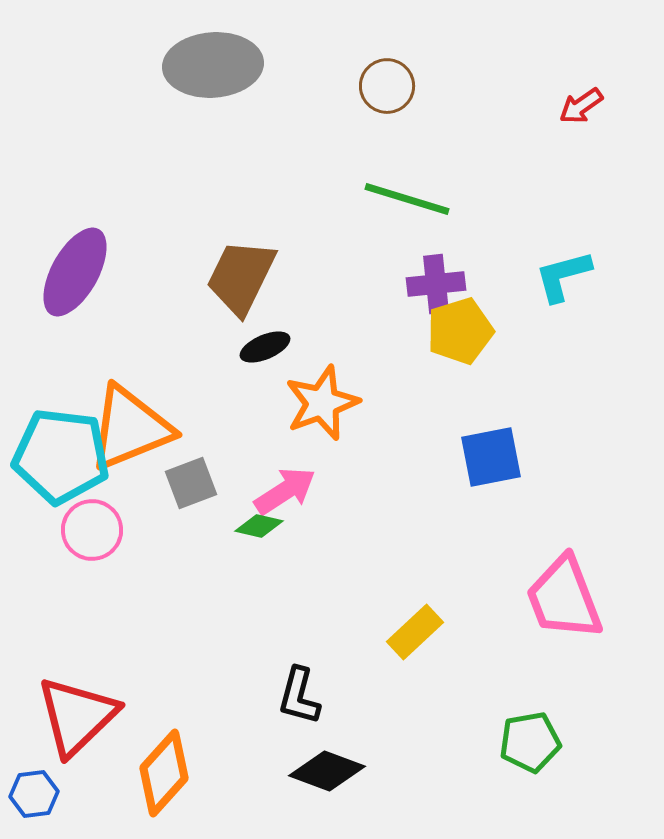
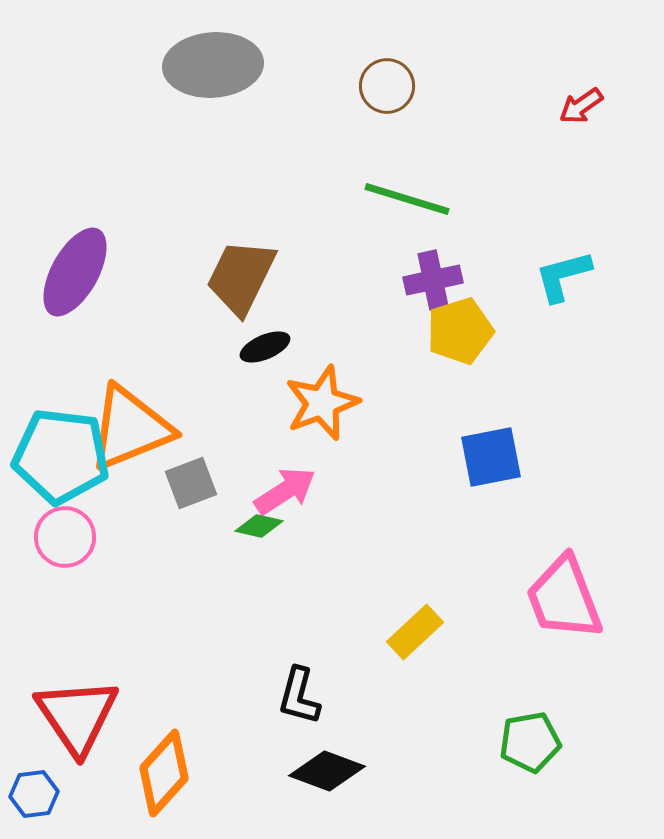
purple cross: moved 3 px left, 4 px up; rotated 6 degrees counterclockwise
pink circle: moved 27 px left, 7 px down
red triangle: rotated 20 degrees counterclockwise
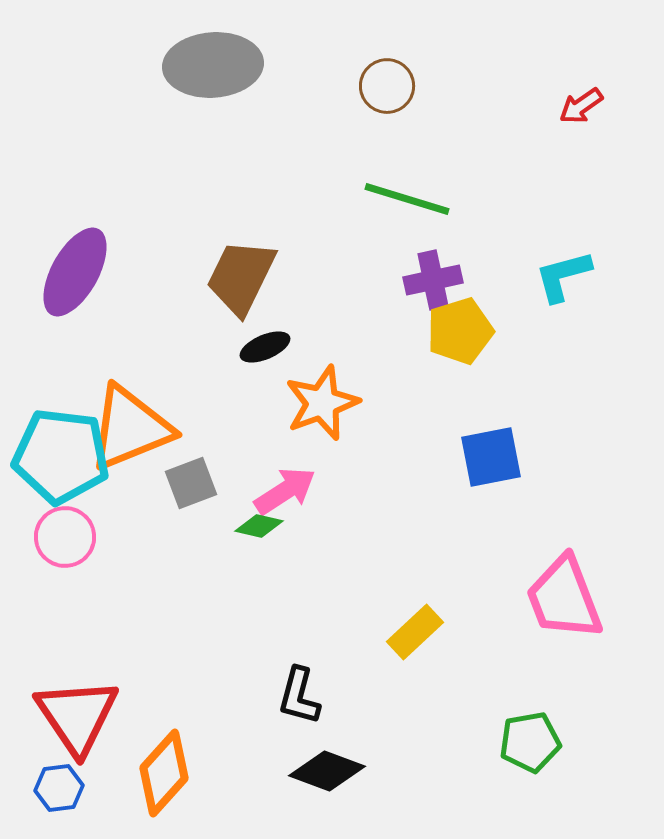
blue hexagon: moved 25 px right, 6 px up
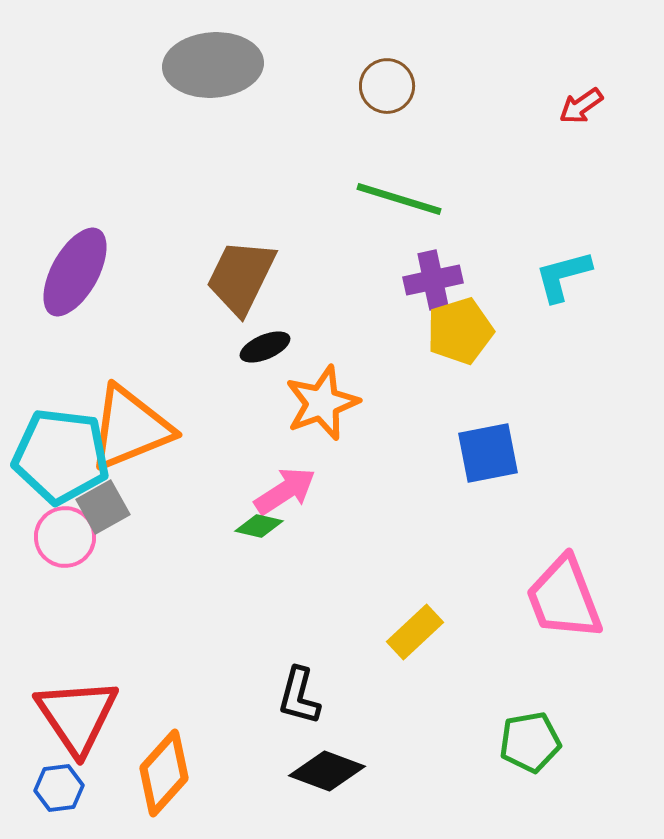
green line: moved 8 px left
blue square: moved 3 px left, 4 px up
gray square: moved 88 px left, 24 px down; rotated 8 degrees counterclockwise
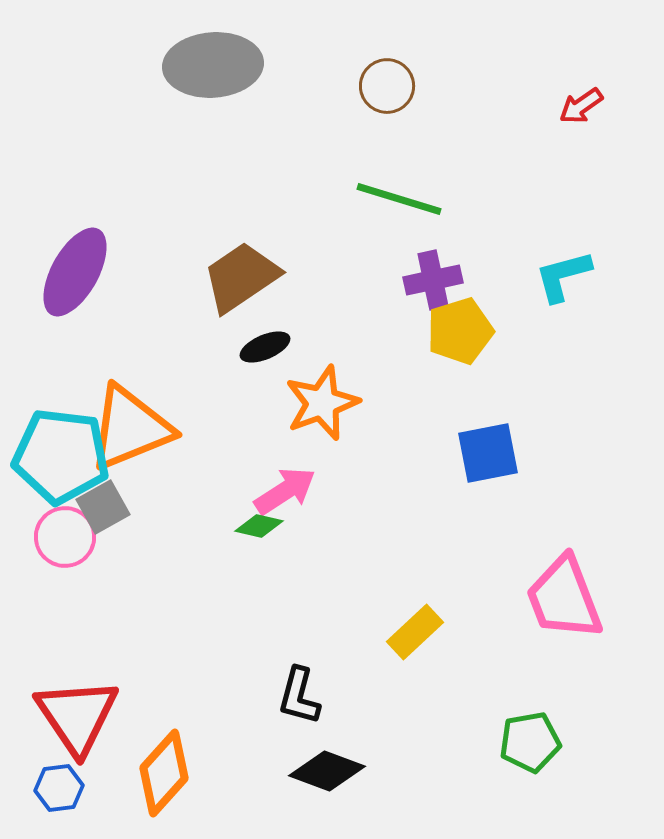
brown trapezoid: rotated 30 degrees clockwise
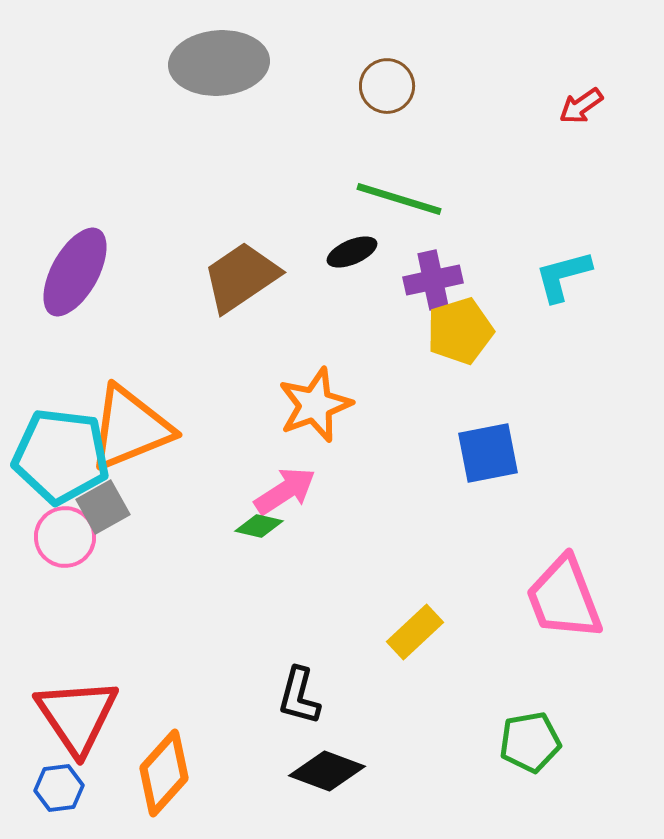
gray ellipse: moved 6 px right, 2 px up
black ellipse: moved 87 px right, 95 px up
orange star: moved 7 px left, 2 px down
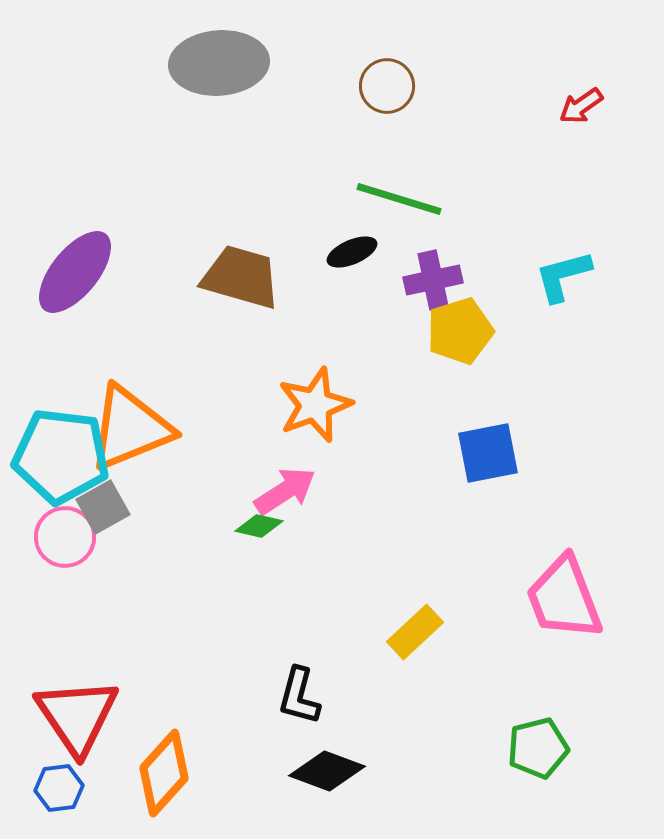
purple ellipse: rotated 10 degrees clockwise
brown trapezoid: rotated 50 degrees clockwise
green pentagon: moved 8 px right, 6 px down; rotated 4 degrees counterclockwise
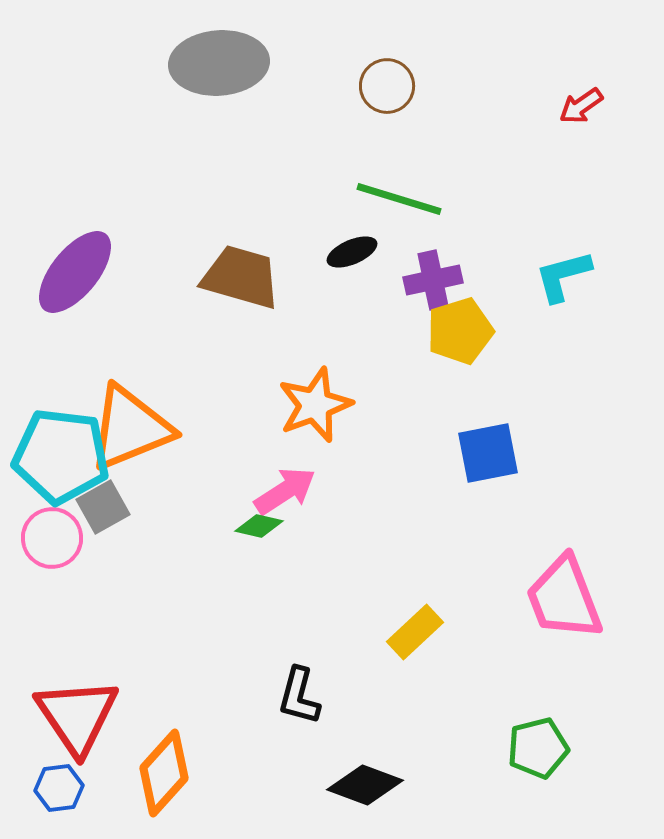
pink circle: moved 13 px left, 1 px down
black diamond: moved 38 px right, 14 px down
